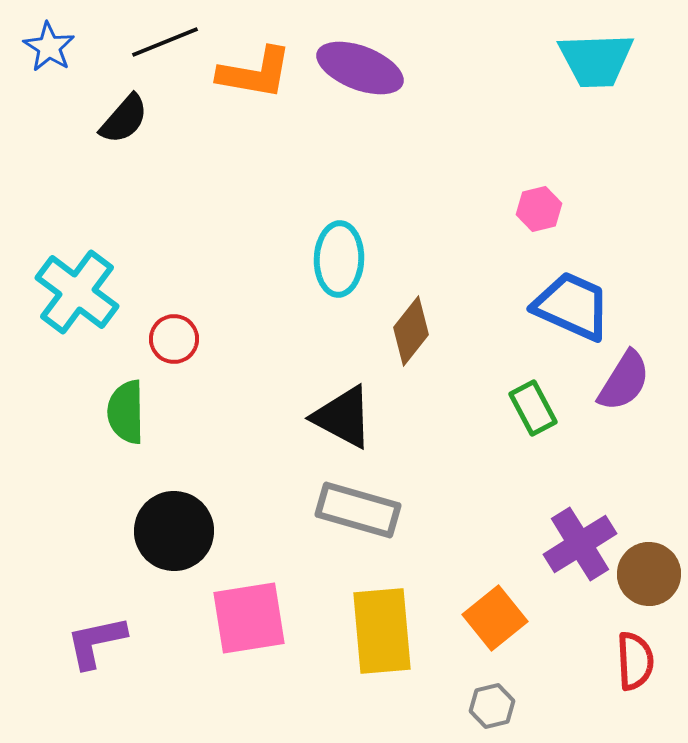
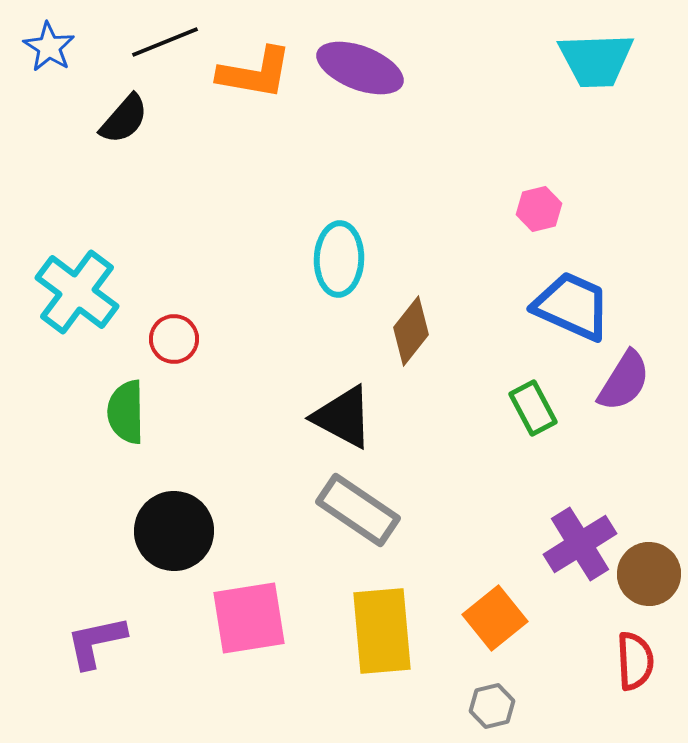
gray rectangle: rotated 18 degrees clockwise
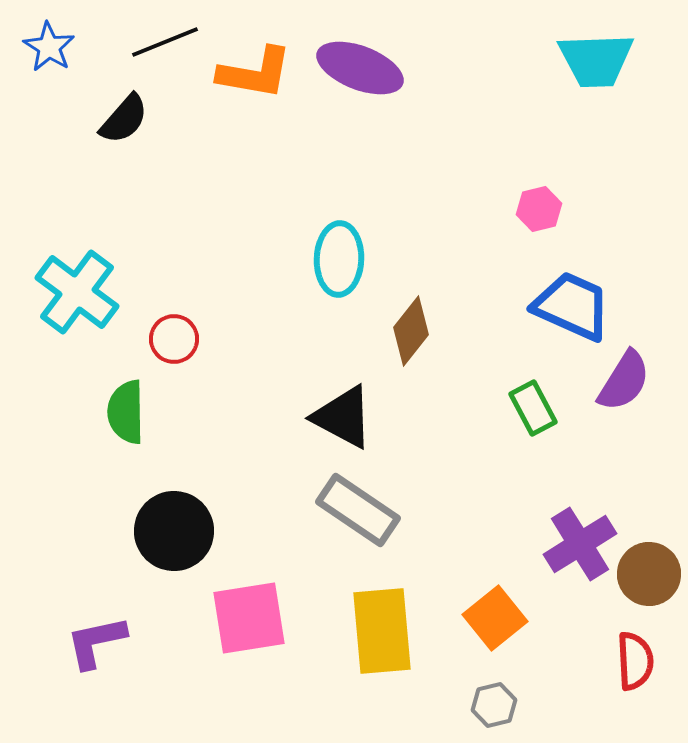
gray hexagon: moved 2 px right, 1 px up
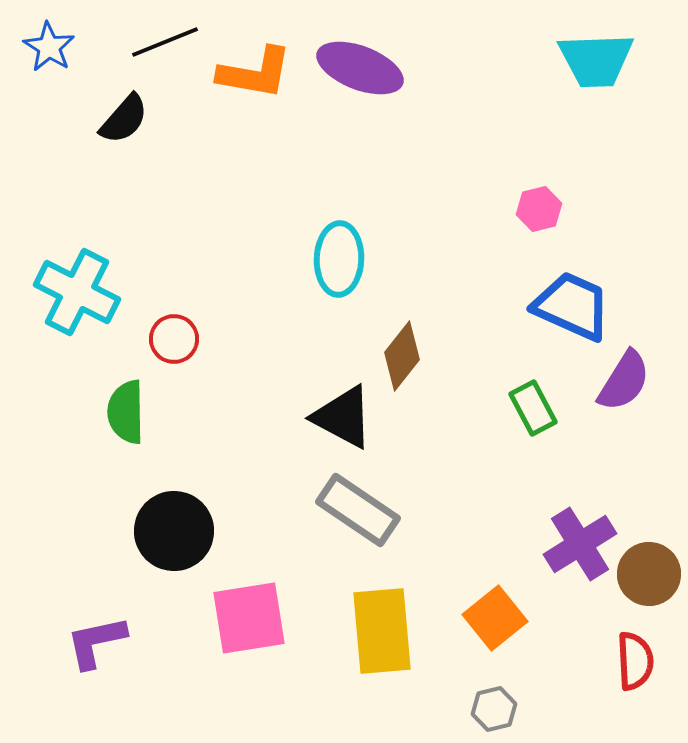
cyan cross: rotated 10 degrees counterclockwise
brown diamond: moved 9 px left, 25 px down
gray hexagon: moved 4 px down
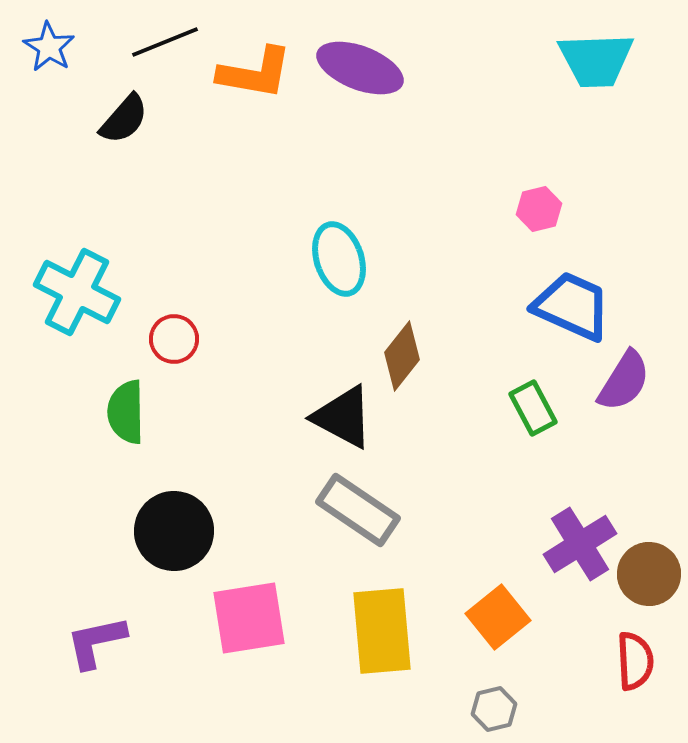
cyan ellipse: rotated 20 degrees counterclockwise
orange square: moved 3 px right, 1 px up
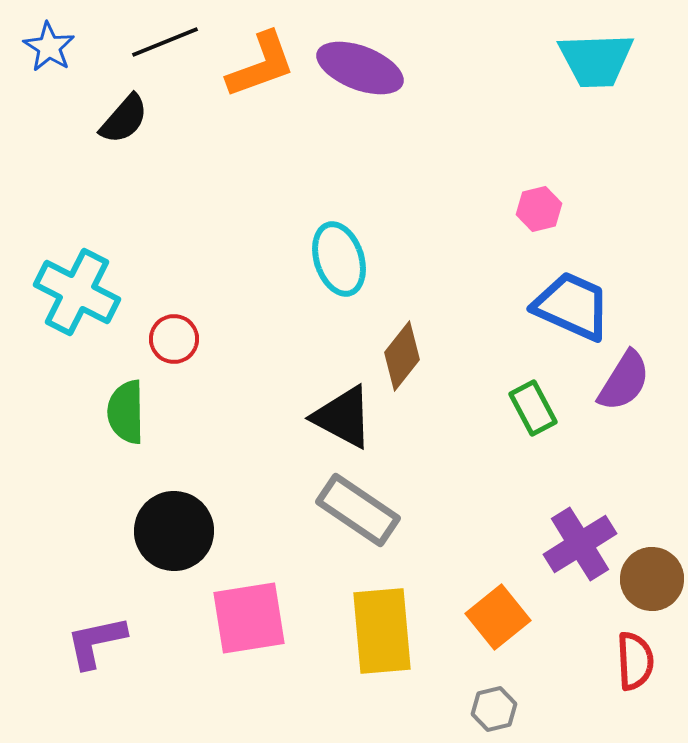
orange L-shape: moved 6 px right, 8 px up; rotated 30 degrees counterclockwise
brown circle: moved 3 px right, 5 px down
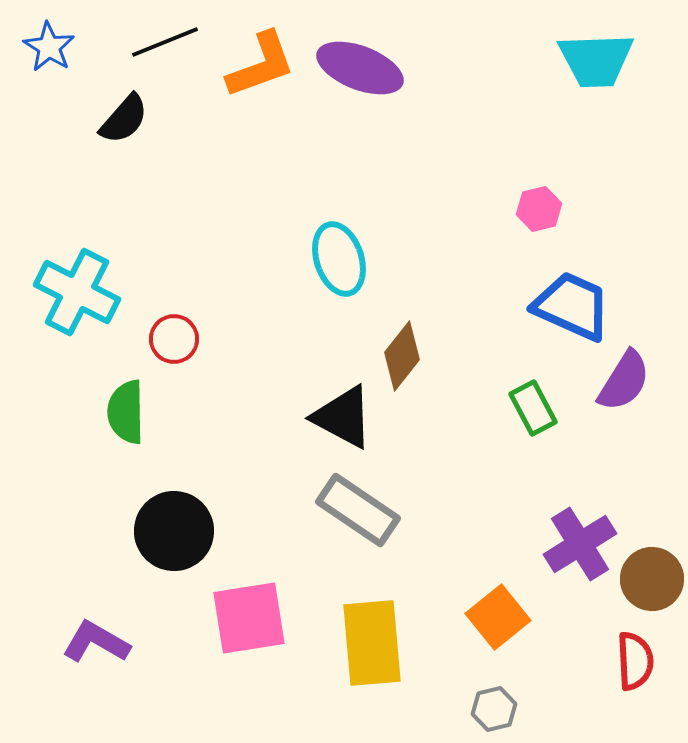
yellow rectangle: moved 10 px left, 12 px down
purple L-shape: rotated 42 degrees clockwise
